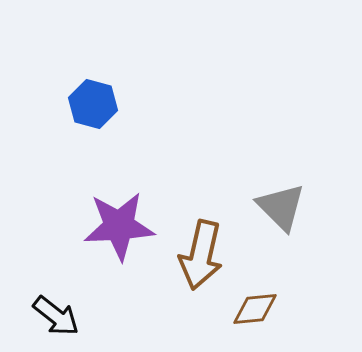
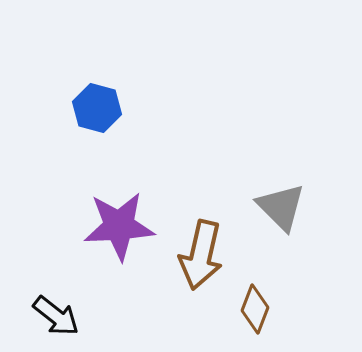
blue hexagon: moved 4 px right, 4 px down
brown diamond: rotated 63 degrees counterclockwise
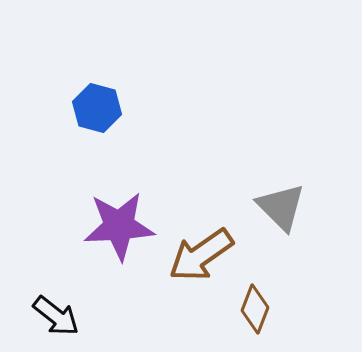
brown arrow: rotated 42 degrees clockwise
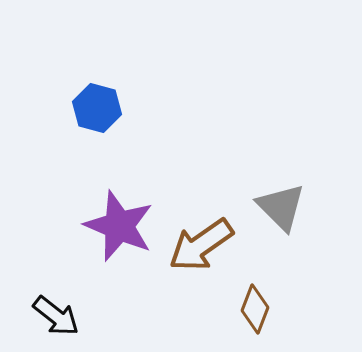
purple star: rotated 26 degrees clockwise
brown arrow: moved 10 px up
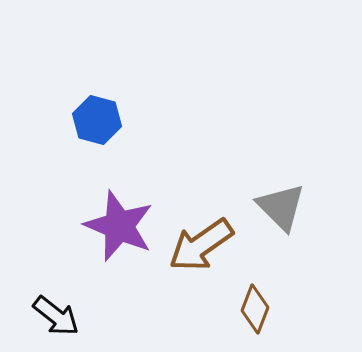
blue hexagon: moved 12 px down
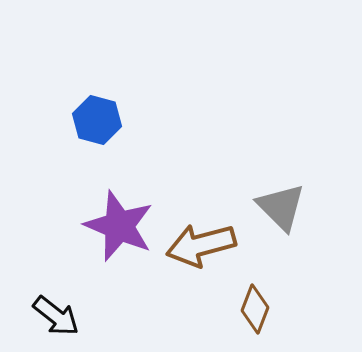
brown arrow: rotated 20 degrees clockwise
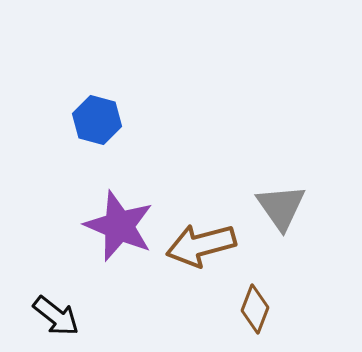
gray triangle: rotated 10 degrees clockwise
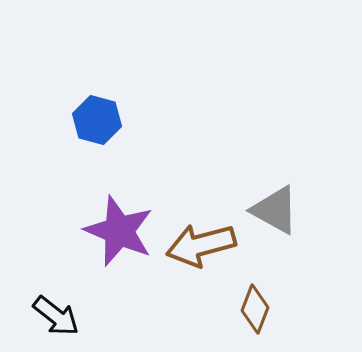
gray triangle: moved 6 px left, 3 px down; rotated 26 degrees counterclockwise
purple star: moved 5 px down
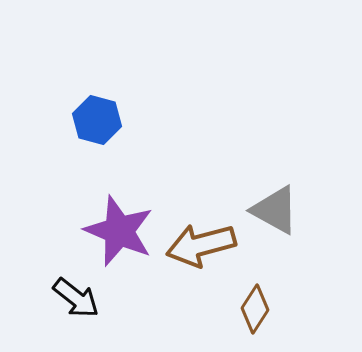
brown diamond: rotated 12 degrees clockwise
black arrow: moved 20 px right, 18 px up
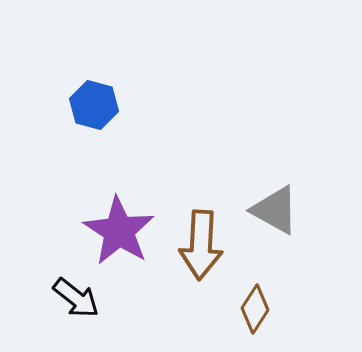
blue hexagon: moved 3 px left, 15 px up
purple star: rotated 10 degrees clockwise
brown arrow: rotated 72 degrees counterclockwise
